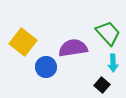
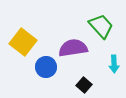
green trapezoid: moved 7 px left, 7 px up
cyan arrow: moved 1 px right, 1 px down
black square: moved 18 px left
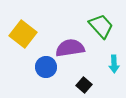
yellow square: moved 8 px up
purple semicircle: moved 3 px left
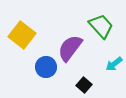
yellow square: moved 1 px left, 1 px down
purple semicircle: rotated 44 degrees counterclockwise
cyan arrow: rotated 54 degrees clockwise
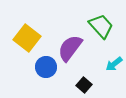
yellow square: moved 5 px right, 3 px down
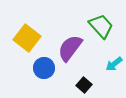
blue circle: moved 2 px left, 1 px down
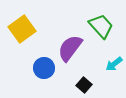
yellow square: moved 5 px left, 9 px up; rotated 16 degrees clockwise
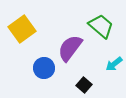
green trapezoid: rotated 8 degrees counterclockwise
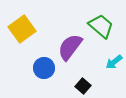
purple semicircle: moved 1 px up
cyan arrow: moved 2 px up
black square: moved 1 px left, 1 px down
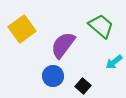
purple semicircle: moved 7 px left, 2 px up
blue circle: moved 9 px right, 8 px down
